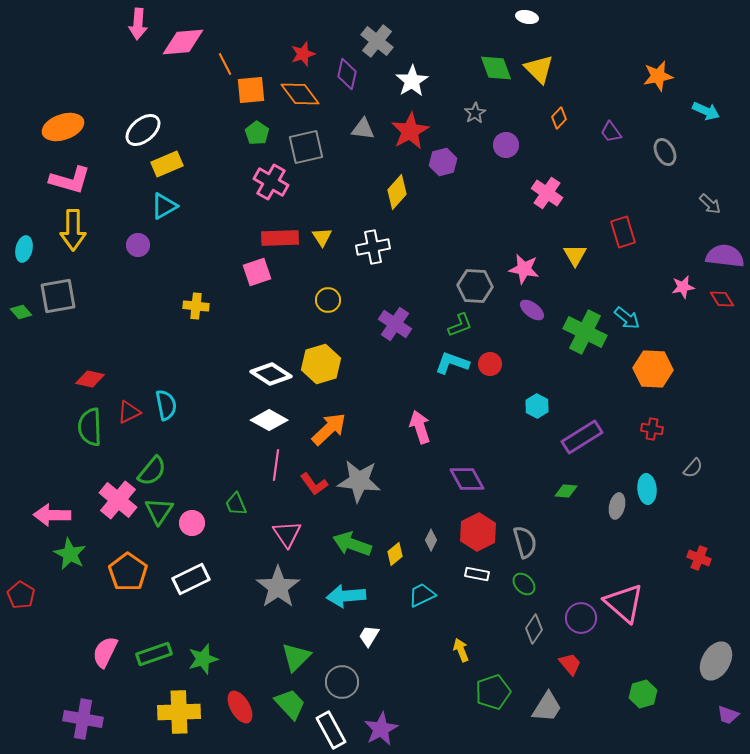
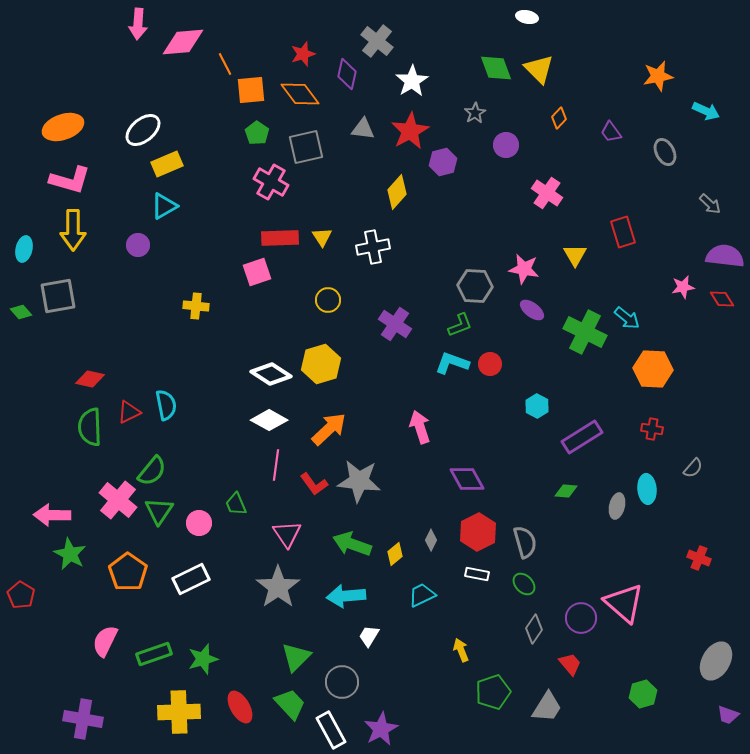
pink circle at (192, 523): moved 7 px right
pink semicircle at (105, 652): moved 11 px up
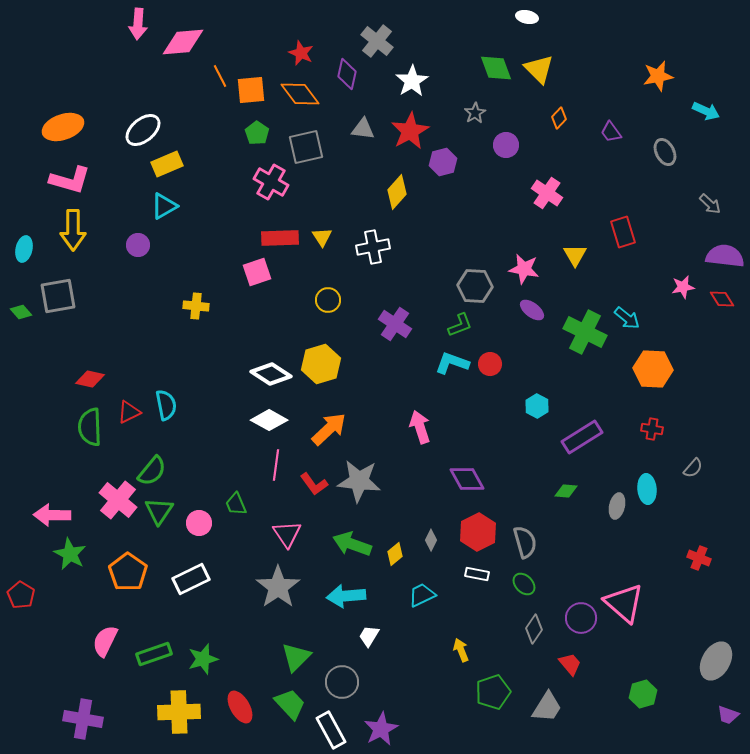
red star at (303, 54): moved 2 px left, 1 px up; rotated 30 degrees counterclockwise
orange line at (225, 64): moved 5 px left, 12 px down
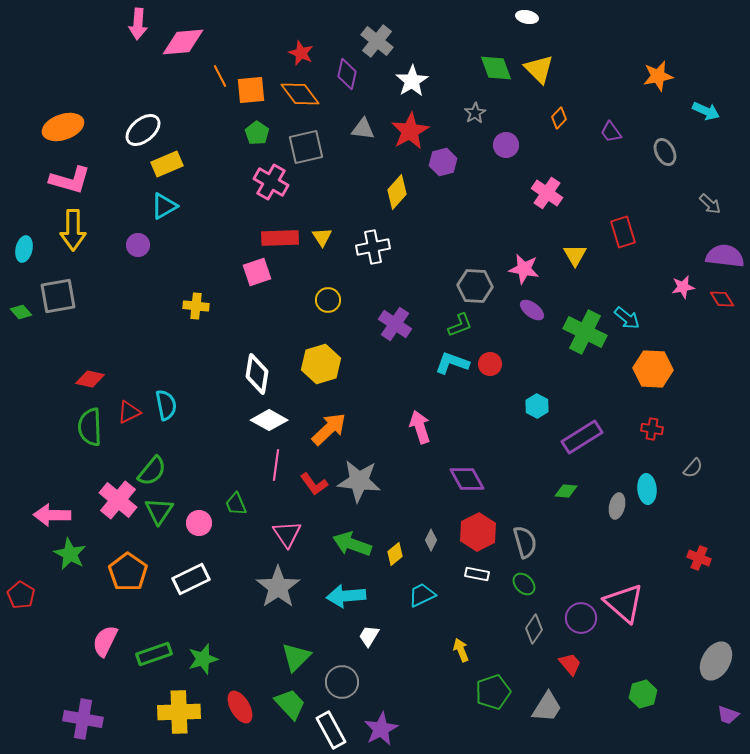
white diamond at (271, 374): moved 14 px left; rotated 66 degrees clockwise
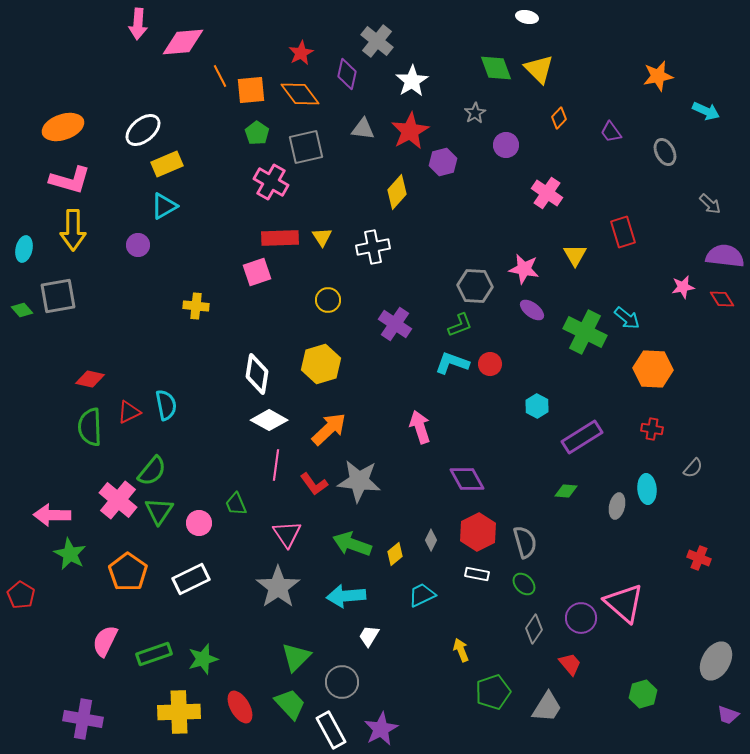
red star at (301, 53): rotated 20 degrees clockwise
green diamond at (21, 312): moved 1 px right, 2 px up
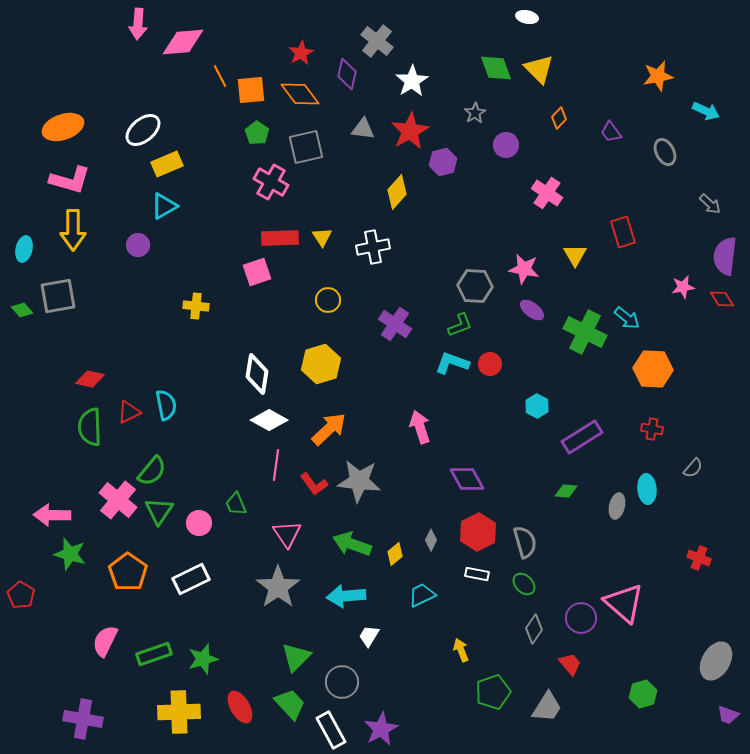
purple semicircle at (725, 256): rotated 90 degrees counterclockwise
green star at (70, 554): rotated 12 degrees counterclockwise
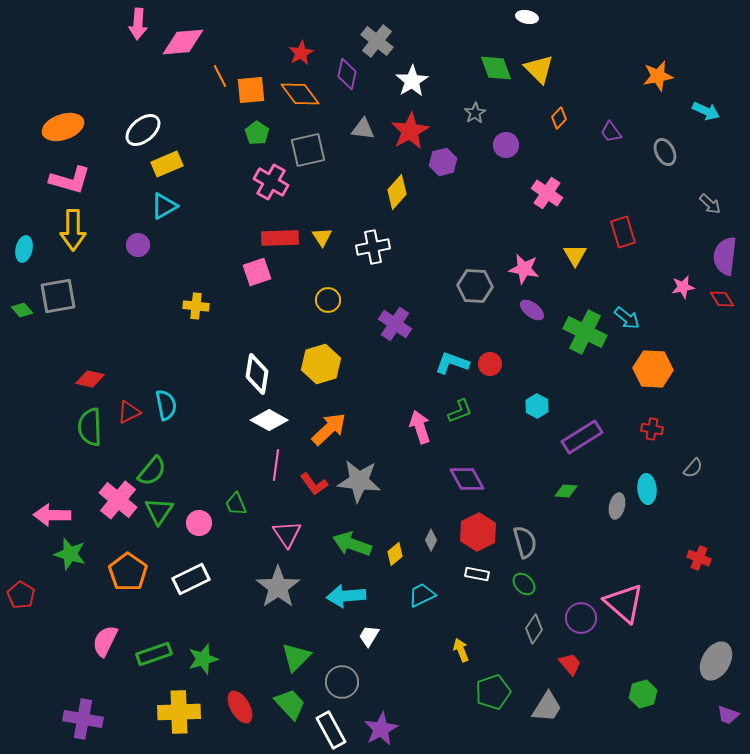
gray square at (306, 147): moved 2 px right, 3 px down
green L-shape at (460, 325): moved 86 px down
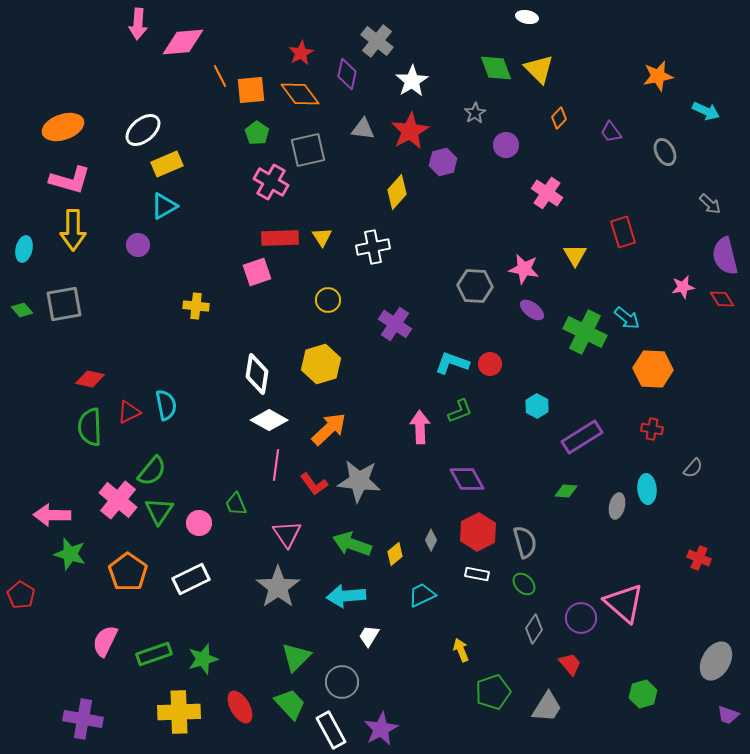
purple semicircle at (725, 256): rotated 21 degrees counterclockwise
gray square at (58, 296): moved 6 px right, 8 px down
pink arrow at (420, 427): rotated 16 degrees clockwise
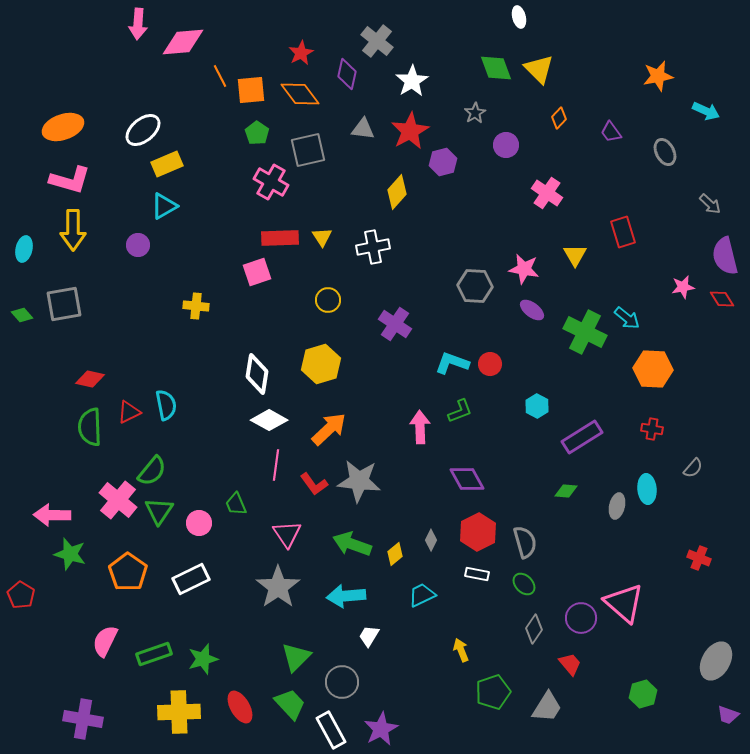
white ellipse at (527, 17): moved 8 px left; rotated 65 degrees clockwise
green diamond at (22, 310): moved 5 px down
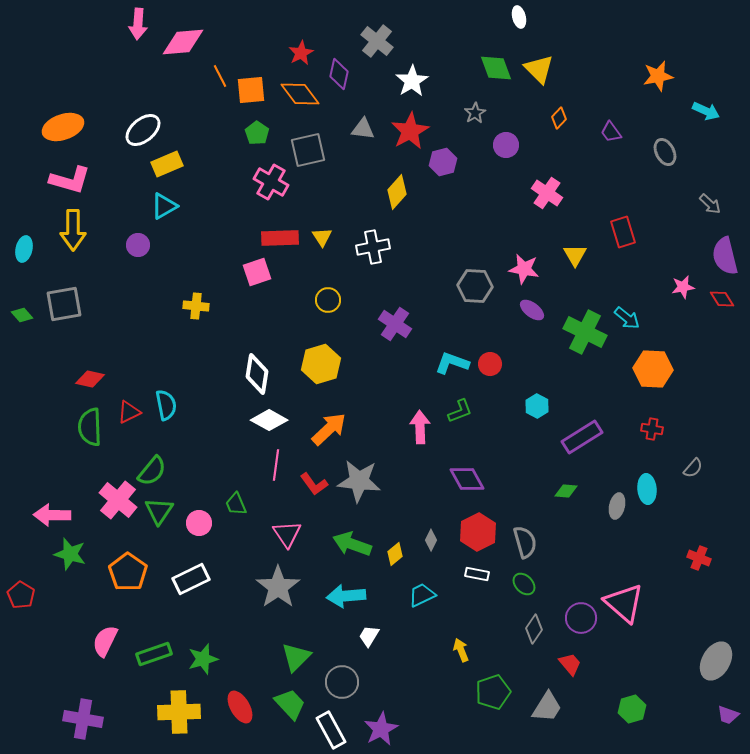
purple diamond at (347, 74): moved 8 px left
green hexagon at (643, 694): moved 11 px left, 15 px down
